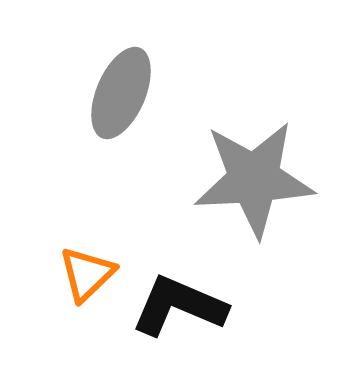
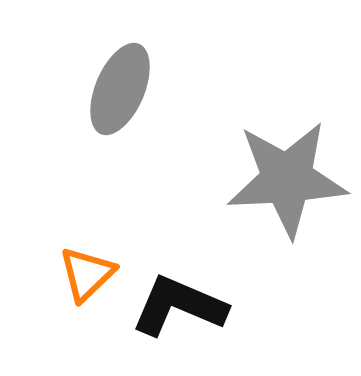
gray ellipse: moved 1 px left, 4 px up
gray star: moved 33 px right
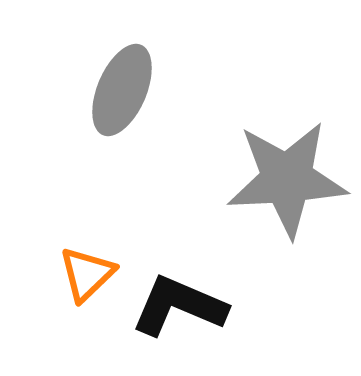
gray ellipse: moved 2 px right, 1 px down
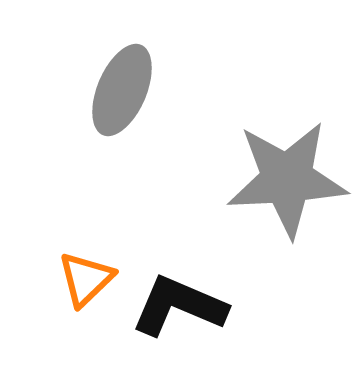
orange triangle: moved 1 px left, 5 px down
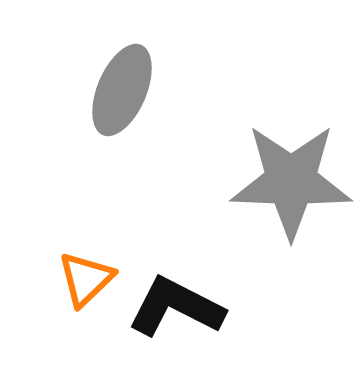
gray star: moved 4 px right, 2 px down; rotated 5 degrees clockwise
black L-shape: moved 3 px left, 1 px down; rotated 4 degrees clockwise
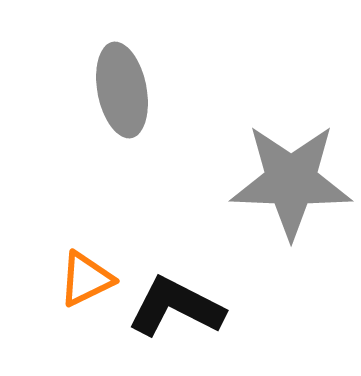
gray ellipse: rotated 34 degrees counterclockwise
orange triangle: rotated 18 degrees clockwise
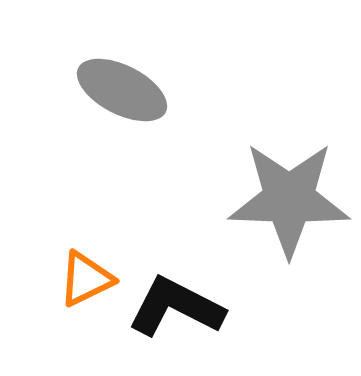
gray ellipse: rotated 52 degrees counterclockwise
gray star: moved 2 px left, 18 px down
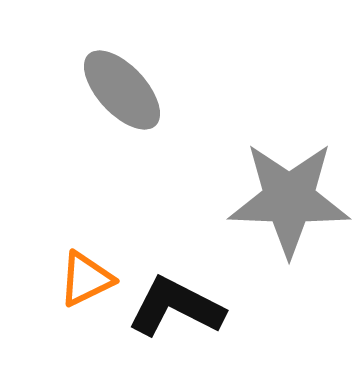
gray ellipse: rotated 20 degrees clockwise
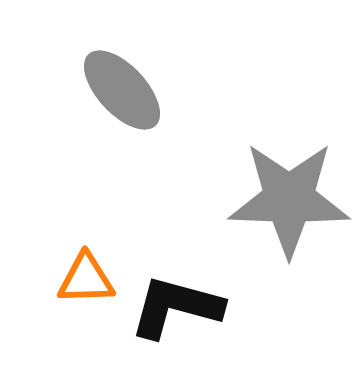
orange triangle: rotated 24 degrees clockwise
black L-shape: rotated 12 degrees counterclockwise
